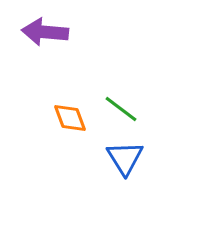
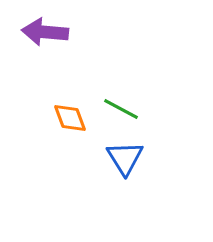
green line: rotated 9 degrees counterclockwise
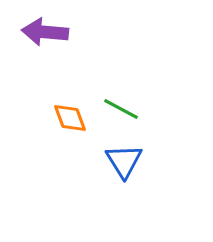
blue triangle: moved 1 px left, 3 px down
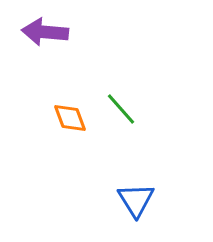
green line: rotated 21 degrees clockwise
blue triangle: moved 12 px right, 39 px down
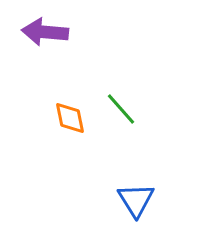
orange diamond: rotated 9 degrees clockwise
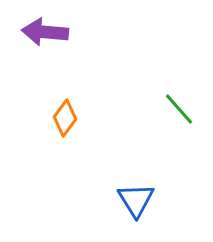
green line: moved 58 px right
orange diamond: moved 5 px left; rotated 48 degrees clockwise
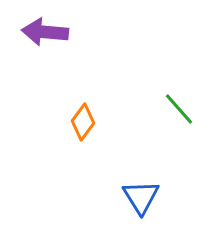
orange diamond: moved 18 px right, 4 px down
blue triangle: moved 5 px right, 3 px up
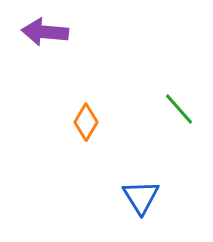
orange diamond: moved 3 px right; rotated 6 degrees counterclockwise
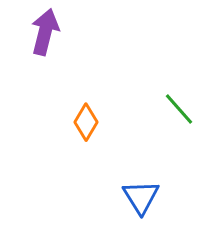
purple arrow: rotated 99 degrees clockwise
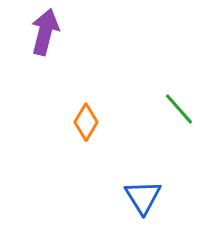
blue triangle: moved 2 px right
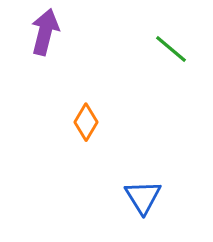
green line: moved 8 px left, 60 px up; rotated 9 degrees counterclockwise
